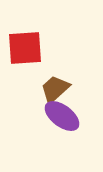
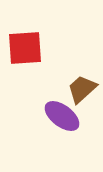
brown trapezoid: moved 27 px right
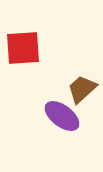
red square: moved 2 px left
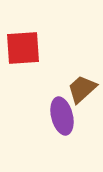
purple ellipse: rotated 39 degrees clockwise
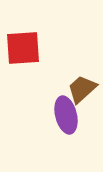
purple ellipse: moved 4 px right, 1 px up
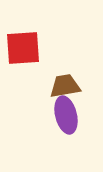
brown trapezoid: moved 17 px left, 3 px up; rotated 32 degrees clockwise
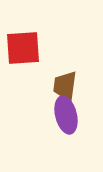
brown trapezoid: rotated 72 degrees counterclockwise
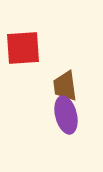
brown trapezoid: rotated 16 degrees counterclockwise
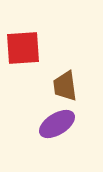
purple ellipse: moved 9 px left, 9 px down; rotated 72 degrees clockwise
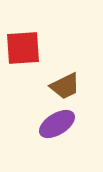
brown trapezoid: rotated 108 degrees counterclockwise
